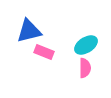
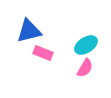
pink rectangle: moved 1 px left, 1 px down
pink semicircle: rotated 30 degrees clockwise
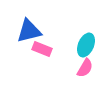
cyan ellipse: rotated 35 degrees counterclockwise
pink rectangle: moved 1 px left, 4 px up
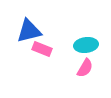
cyan ellipse: rotated 60 degrees clockwise
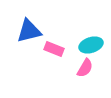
cyan ellipse: moved 5 px right; rotated 10 degrees counterclockwise
pink rectangle: moved 12 px right
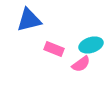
blue triangle: moved 11 px up
pink semicircle: moved 4 px left, 4 px up; rotated 24 degrees clockwise
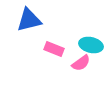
cyan ellipse: rotated 30 degrees clockwise
pink semicircle: moved 1 px up
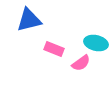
cyan ellipse: moved 5 px right, 2 px up
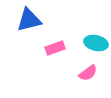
pink rectangle: moved 1 px right, 1 px up; rotated 42 degrees counterclockwise
pink semicircle: moved 7 px right, 10 px down
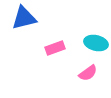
blue triangle: moved 5 px left, 2 px up
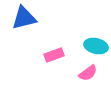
cyan ellipse: moved 3 px down
pink rectangle: moved 1 px left, 7 px down
